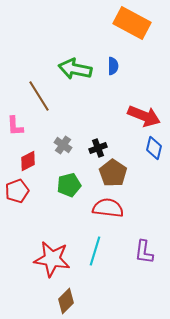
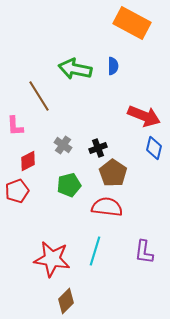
red semicircle: moved 1 px left, 1 px up
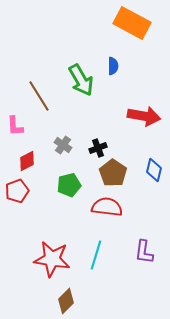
green arrow: moved 6 px right, 11 px down; rotated 132 degrees counterclockwise
red arrow: rotated 12 degrees counterclockwise
blue diamond: moved 22 px down
red diamond: moved 1 px left
cyan line: moved 1 px right, 4 px down
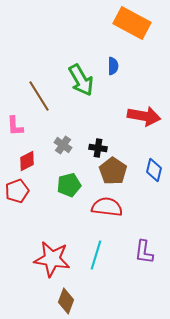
black cross: rotated 30 degrees clockwise
brown pentagon: moved 2 px up
brown diamond: rotated 25 degrees counterclockwise
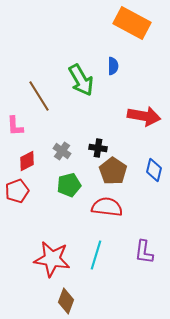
gray cross: moved 1 px left, 6 px down
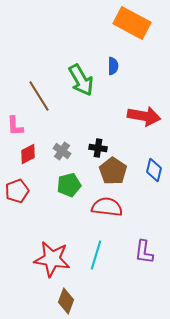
red diamond: moved 1 px right, 7 px up
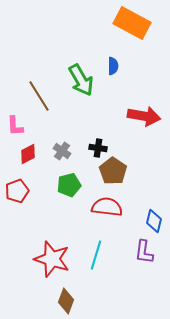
blue diamond: moved 51 px down
red star: rotated 9 degrees clockwise
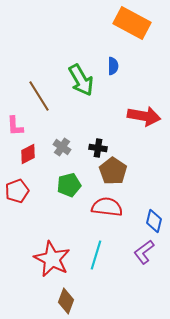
gray cross: moved 4 px up
purple L-shape: rotated 45 degrees clockwise
red star: rotated 9 degrees clockwise
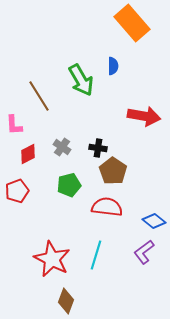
orange rectangle: rotated 21 degrees clockwise
pink L-shape: moved 1 px left, 1 px up
blue diamond: rotated 65 degrees counterclockwise
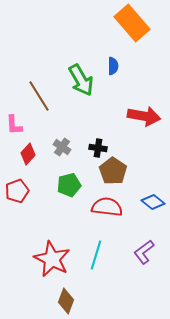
red diamond: rotated 20 degrees counterclockwise
blue diamond: moved 1 px left, 19 px up
